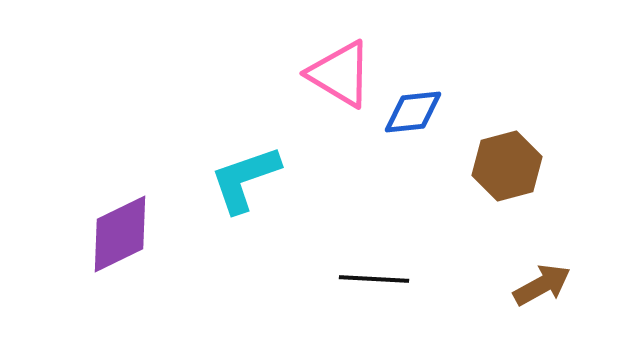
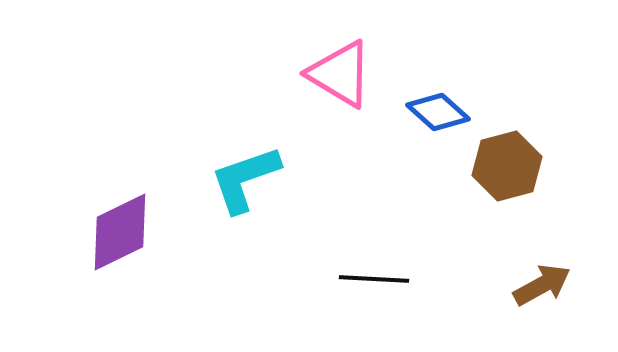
blue diamond: moved 25 px right; rotated 48 degrees clockwise
purple diamond: moved 2 px up
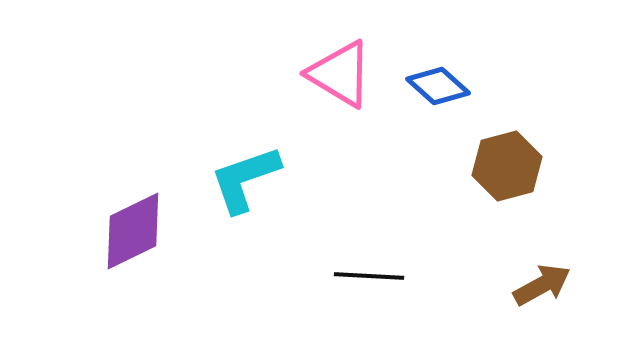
blue diamond: moved 26 px up
purple diamond: moved 13 px right, 1 px up
black line: moved 5 px left, 3 px up
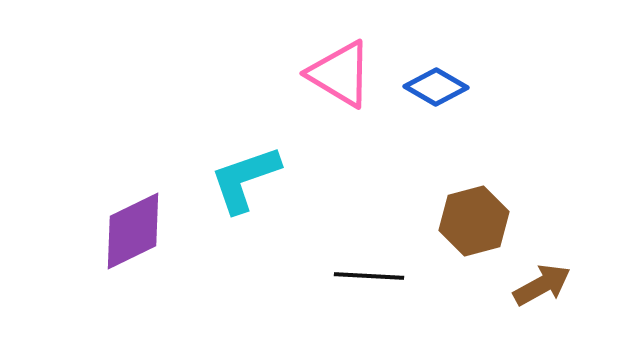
blue diamond: moved 2 px left, 1 px down; rotated 12 degrees counterclockwise
brown hexagon: moved 33 px left, 55 px down
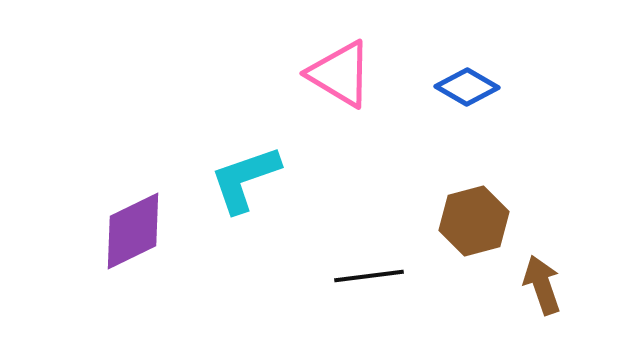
blue diamond: moved 31 px right
black line: rotated 10 degrees counterclockwise
brown arrow: rotated 80 degrees counterclockwise
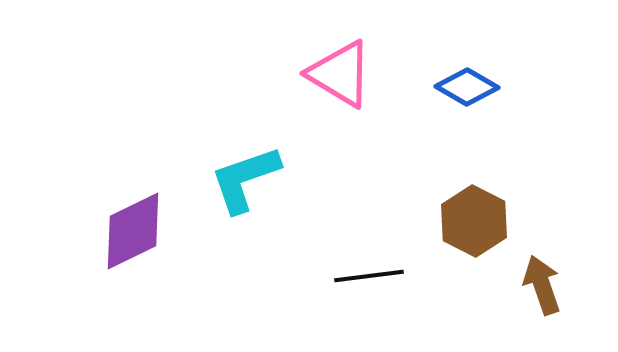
brown hexagon: rotated 18 degrees counterclockwise
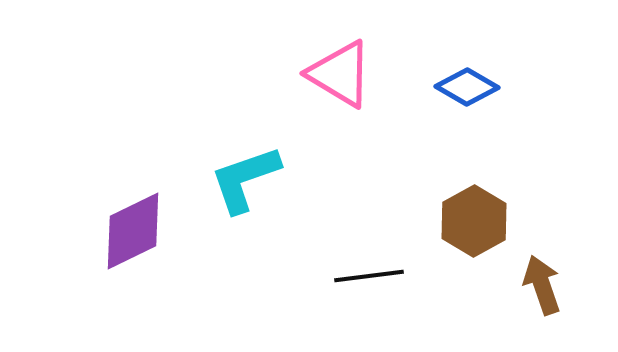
brown hexagon: rotated 4 degrees clockwise
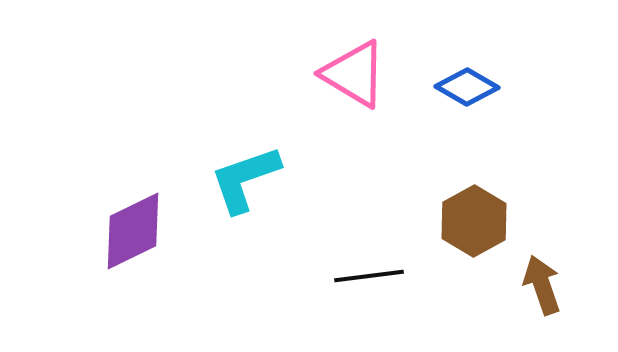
pink triangle: moved 14 px right
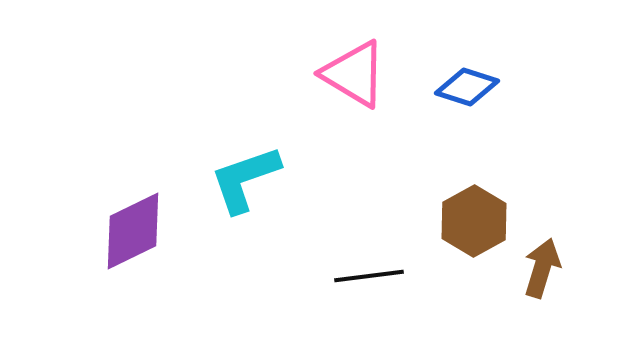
blue diamond: rotated 12 degrees counterclockwise
brown arrow: moved 17 px up; rotated 36 degrees clockwise
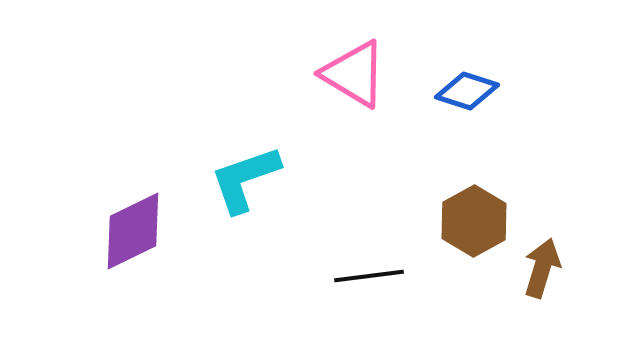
blue diamond: moved 4 px down
